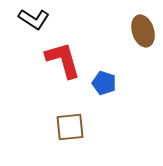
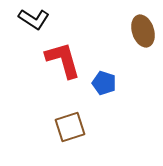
brown square: rotated 12 degrees counterclockwise
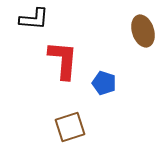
black L-shape: rotated 28 degrees counterclockwise
red L-shape: rotated 21 degrees clockwise
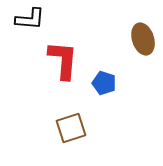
black L-shape: moved 4 px left
brown ellipse: moved 8 px down
brown square: moved 1 px right, 1 px down
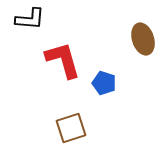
red L-shape: rotated 21 degrees counterclockwise
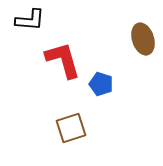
black L-shape: moved 1 px down
blue pentagon: moved 3 px left, 1 px down
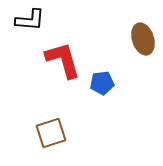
blue pentagon: moved 1 px right, 1 px up; rotated 25 degrees counterclockwise
brown square: moved 20 px left, 5 px down
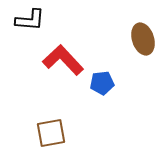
red L-shape: rotated 27 degrees counterclockwise
brown square: rotated 8 degrees clockwise
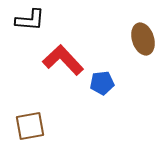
brown square: moved 21 px left, 7 px up
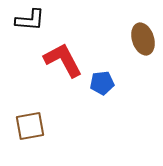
red L-shape: rotated 15 degrees clockwise
